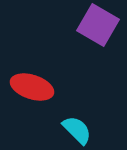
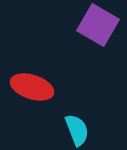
cyan semicircle: rotated 24 degrees clockwise
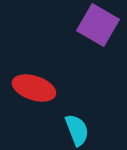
red ellipse: moved 2 px right, 1 px down
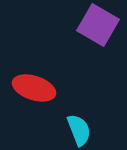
cyan semicircle: moved 2 px right
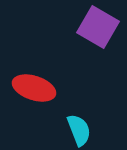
purple square: moved 2 px down
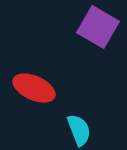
red ellipse: rotated 6 degrees clockwise
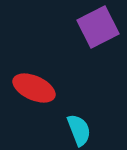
purple square: rotated 33 degrees clockwise
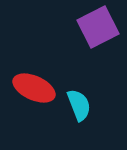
cyan semicircle: moved 25 px up
